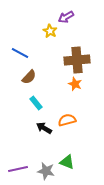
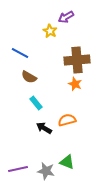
brown semicircle: rotated 77 degrees clockwise
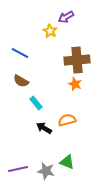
brown semicircle: moved 8 px left, 4 px down
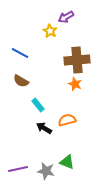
cyan rectangle: moved 2 px right, 2 px down
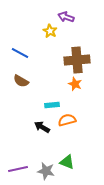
purple arrow: rotated 49 degrees clockwise
cyan rectangle: moved 14 px right; rotated 56 degrees counterclockwise
black arrow: moved 2 px left, 1 px up
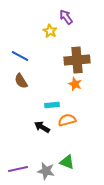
purple arrow: rotated 35 degrees clockwise
blue line: moved 3 px down
brown semicircle: rotated 28 degrees clockwise
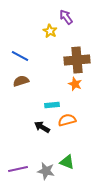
brown semicircle: rotated 105 degrees clockwise
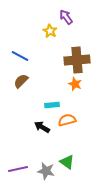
brown semicircle: rotated 28 degrees counterclockwise
green triangle: rotated 14 degrees clockwise
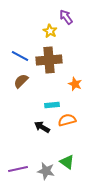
brown cross: moved 28 px left
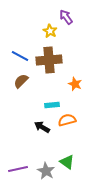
gray star: rotated 18 degrees clockwise
